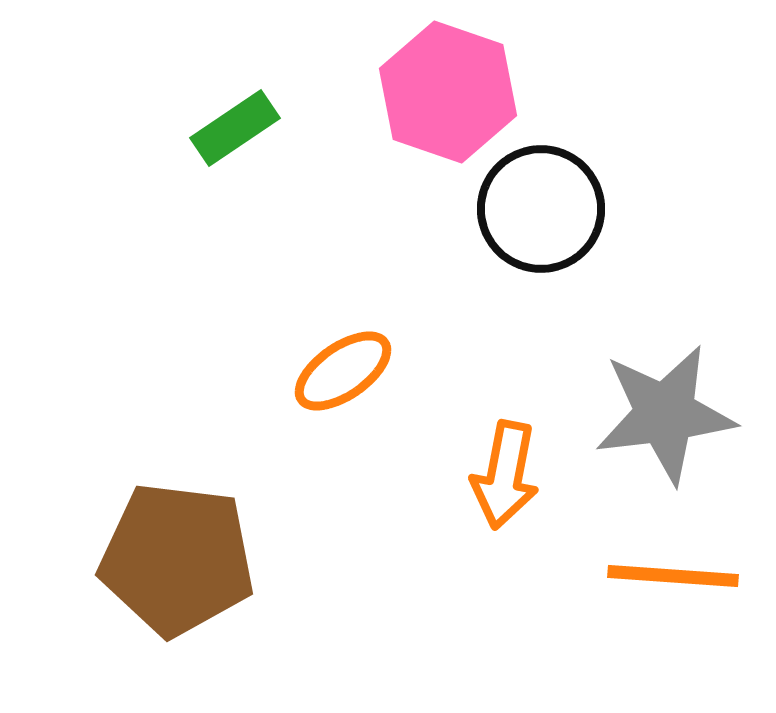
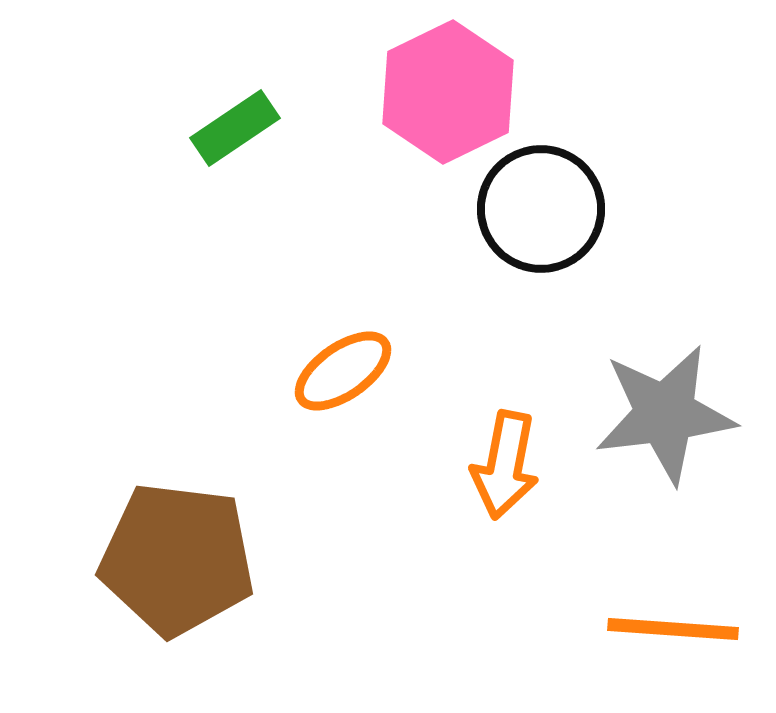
pink hexagon: rotated 15 degrees clockwise
orange arrow: moved 10 px up
orange line: moved 53 px down
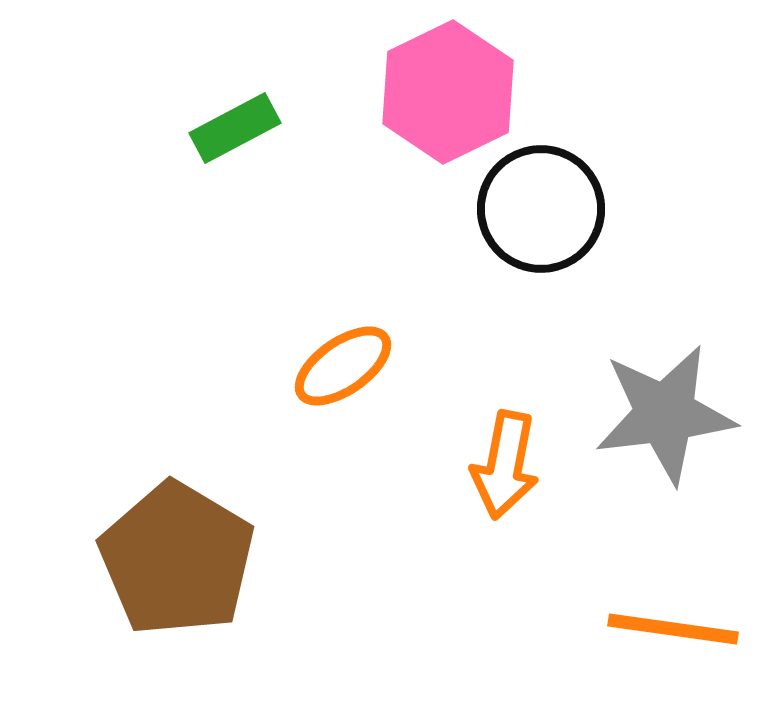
green rectangle: rotated 6 degrees clockwise
orange ellipse: moved 5 px up
brown pentagon: rotated 24 degrees clockwise
orange line: rotated 4 degrees clockwise
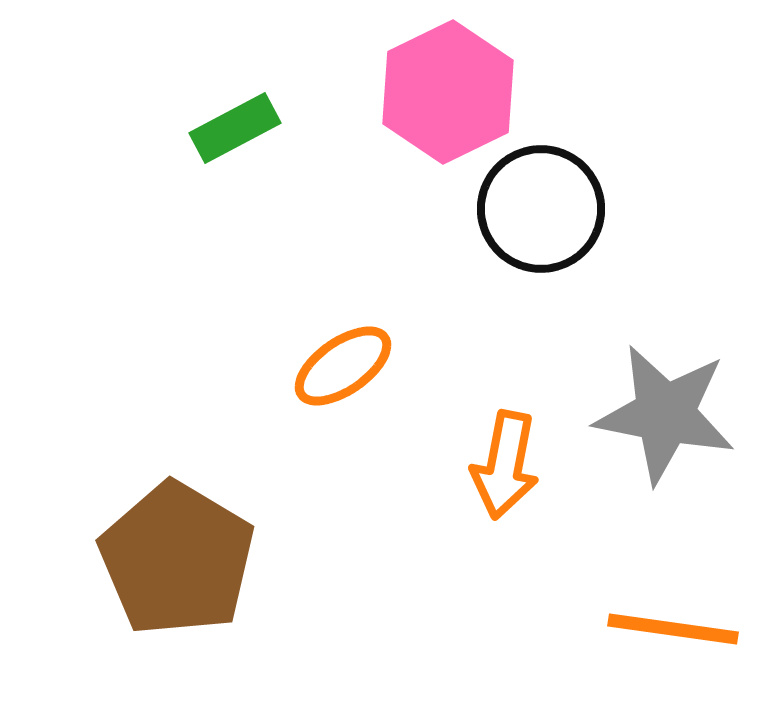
gray star: rotated 18 degrees clockwise
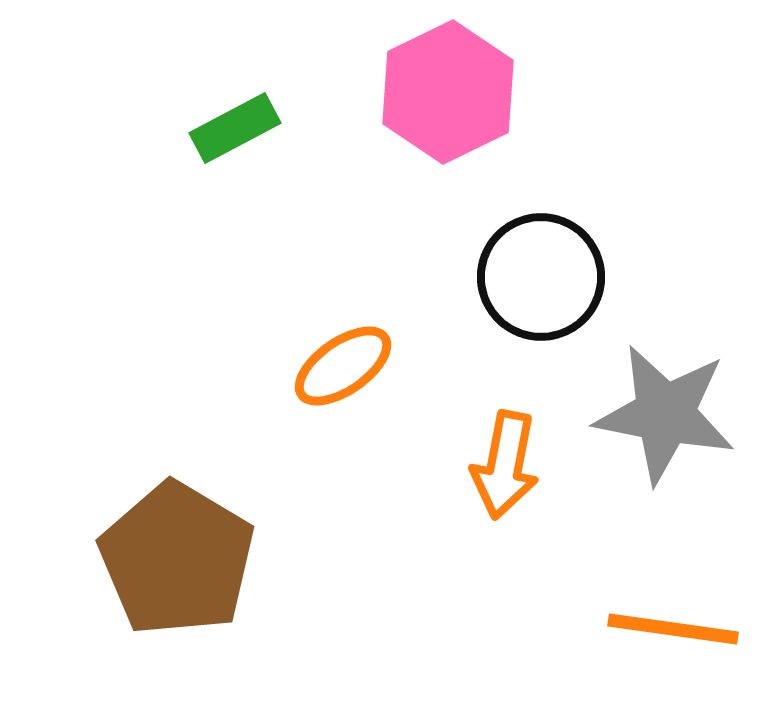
black circle: moved 68 px down
